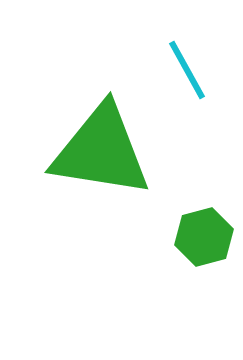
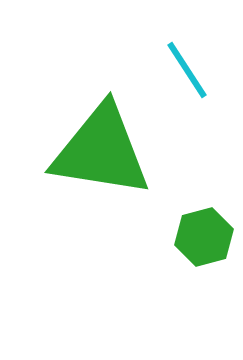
cyan line: rotated 4 degrees counterclockwise
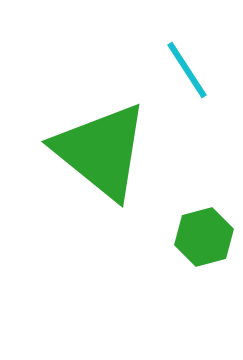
green triangle: rotated 30 degrees clockwise
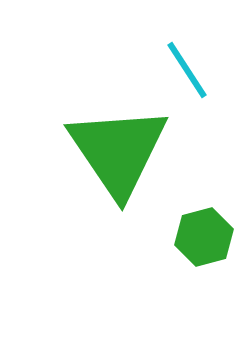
green triangle: moved 17 px right; rotated 17 degrees clockwise
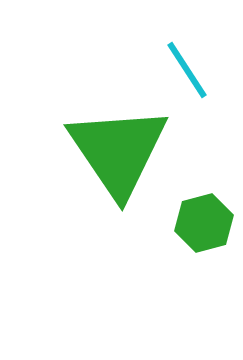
green hexagon: moved 14 px up
